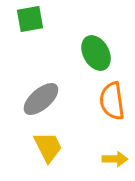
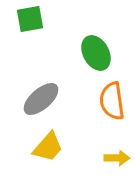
yellow trapezoid: rotated 68 degrees clockwise
yellow arrow: moved 2 px right, 1 px up
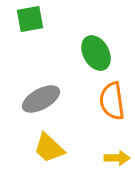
gray ellipse: rotated 12 degrees clockwise
yellow trapezoid: moved 1 px right, 1 px down; rotated 92 degrees clockwise
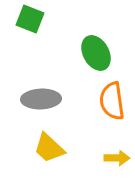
green square: rotated 32 degrees clockwise
gray ellipse: rotated 27 degrees clockwise
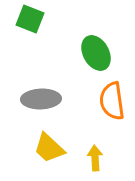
yellow arrow: moved 22 px left; rotated 95 degrees counterclockwise
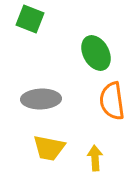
yellow trapezoid: rotated 32 degrees counterclockwise
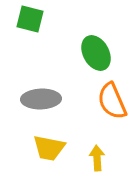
green square: rotated 8 degrees counterclockwise
orange semicircle: rotated 15 degrees counterclockwise
yellow arrow: moved 2 px right
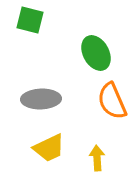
green square: moved 1 px down
yellow trapezoid: rotated 36 degrees counterclockwise
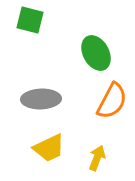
orange semicircle: rotated 129 degrees counterclockwise
yellow arrow: rotated 25 degrees clockwise
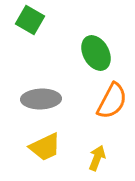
green square: rotated 16 degrees clockwise
yellow trapezoid: moved 4 px left, 1 px up
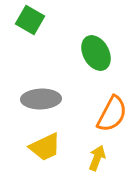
orange semicircle: moved 13 px down
